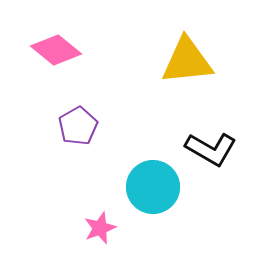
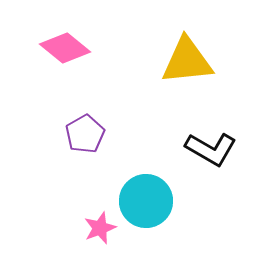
pink diamond: moved 9 px right, 2 px up
purple pentagon: moved 7 px right, 8 px down
cyan circle: moved 7 px left, 14 px down
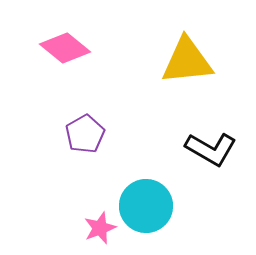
cyan circle: moved 5 px down
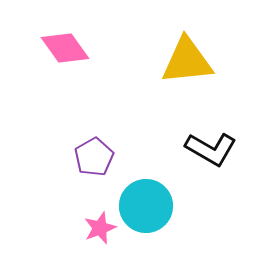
pink diamond: rotated 15 degrees clockwise
purple pentagon: moved 9 px right, 23 px down
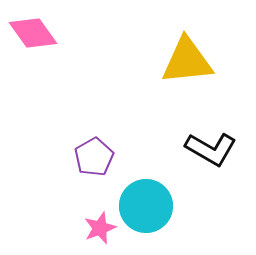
pink diamond: moved 32 px left, 15 px up
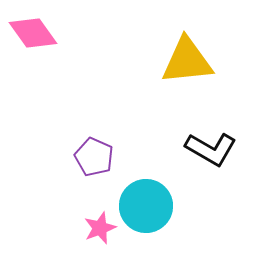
purple pentagon: rotated 18 degrees counterclockwise
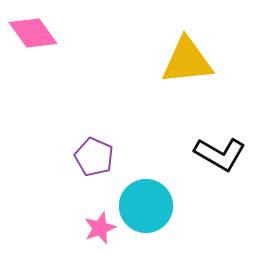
black L-shape: moved 9 px right, 5 px down
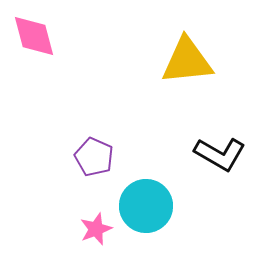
pink diamond: moved 1 px right, 3 px down; rotated 21 degrees clockwise
pink star: moved 4 px left, 1 px down
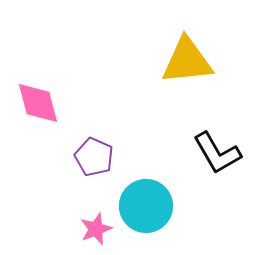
pink diamond: moved 4 px right, 67 px down
black L-shape: moved 3 px left, 1 px up; rotated 30 degrees clockwise
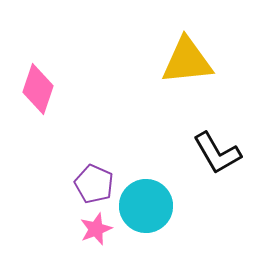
pink diamond: moved 14 px up; rotated 33 degrees clockwise
purple pentagon: moved 27 px down
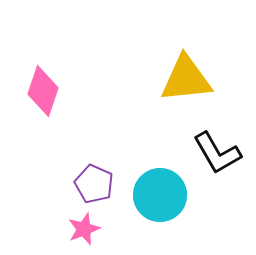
yellow triangle: moved 1 px left, 18 px down
pink diamond: moved 5 px right, 2 px down
cyan circle: moved 14 px right, 11 px up
pink star: moved 12 px left
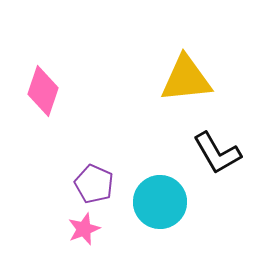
cyan circle: moved 7 px down
